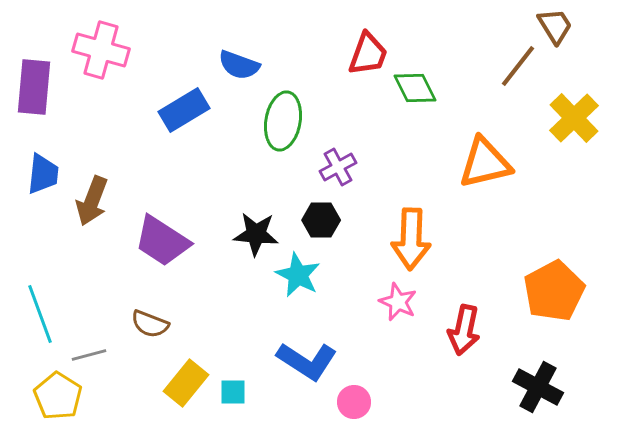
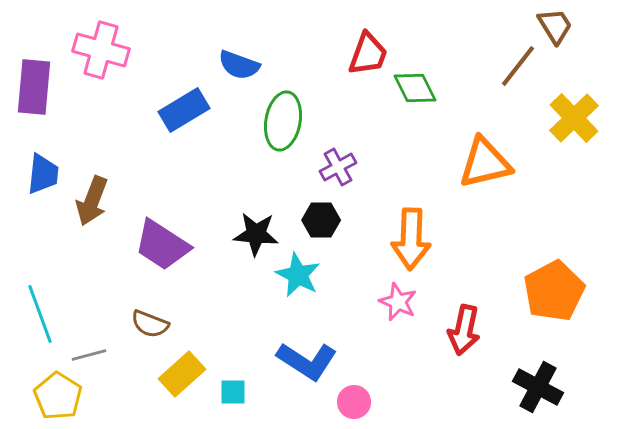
purple trapezoid: moved 4 px down
yellow rectangle: moved 4 px left, 9 px up; rotated 9 degrees clockwise
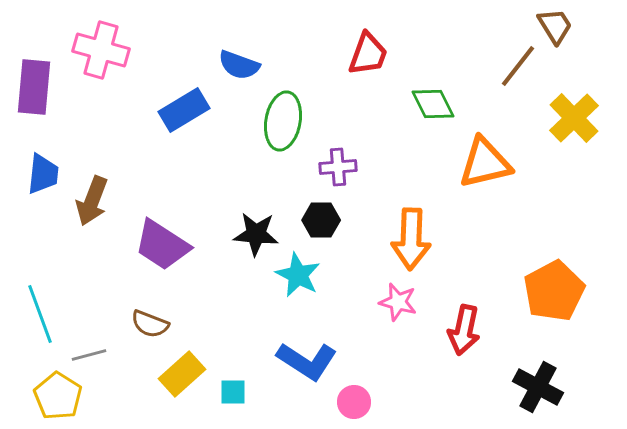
green diamond: moved 18 px right, 16 px down
purple cross: rotated 24 degrees clockwise
pink star: rotated 9 degrees counterclockwise
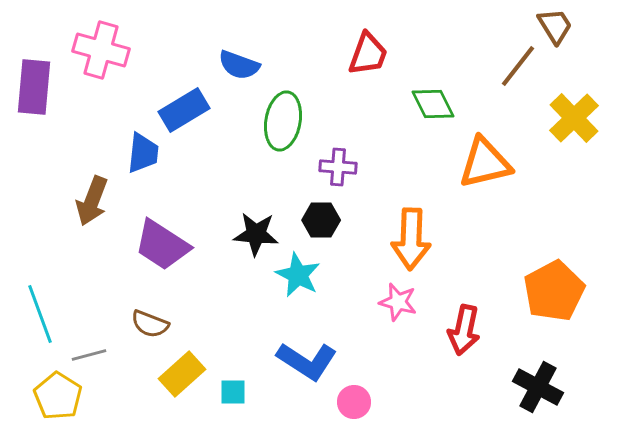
purple cross: rotated 9 degrees clockwise
blue trapezoid: moved 100 px right, 21 px up
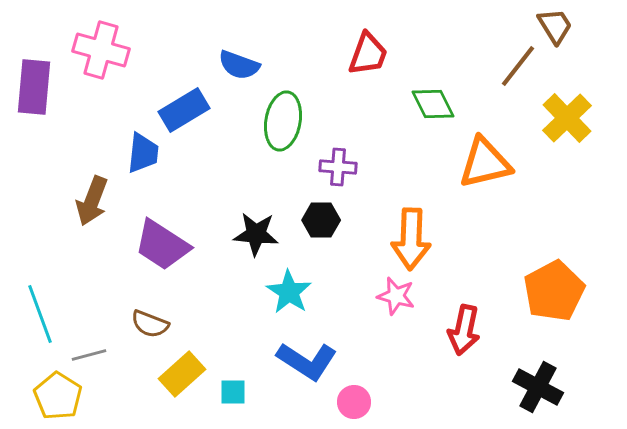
yellow cross: moved 7 px left
cyan star: moved 9 px left, 17 px down; rotated 6 degrees clockwise
pink star: moved 2 px left, 6 px up
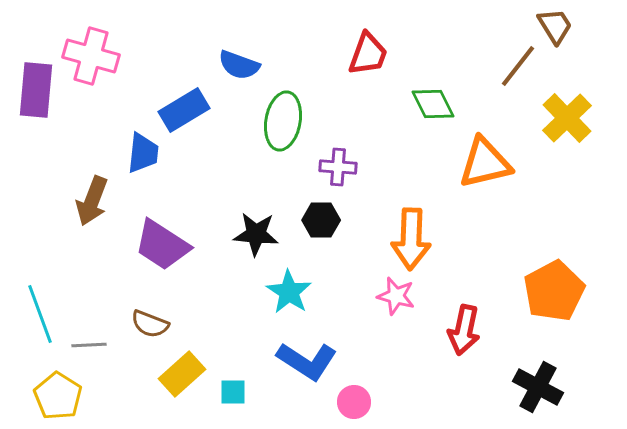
pink cross: moved 10 px left, 6 px down
purple rectangle: moved 2 px right, 3 px down
gray line: moved 10 px up; rotated 12 degrees clockwise
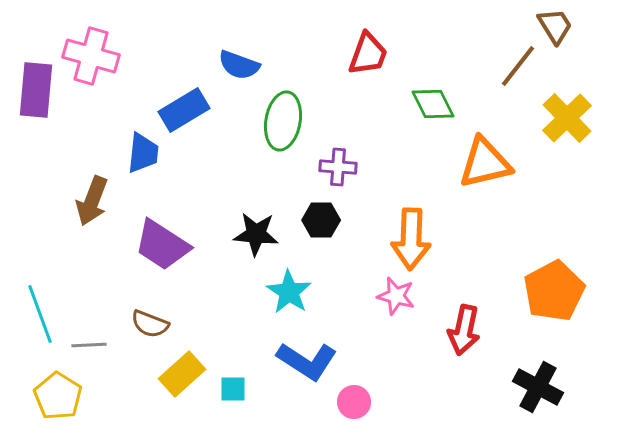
cyan square: moved 3 px up
